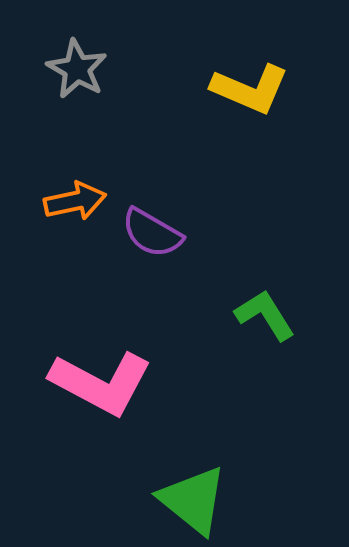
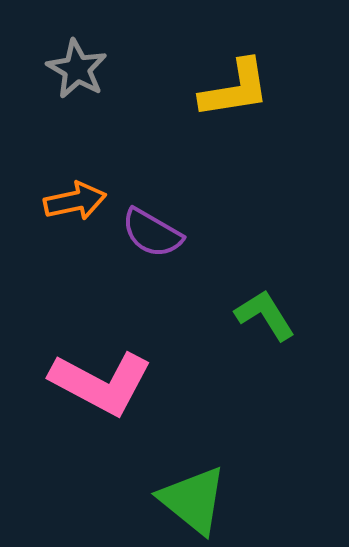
yellow L-shape: moved 15 px left; rotated 32 degrees counterclockwise
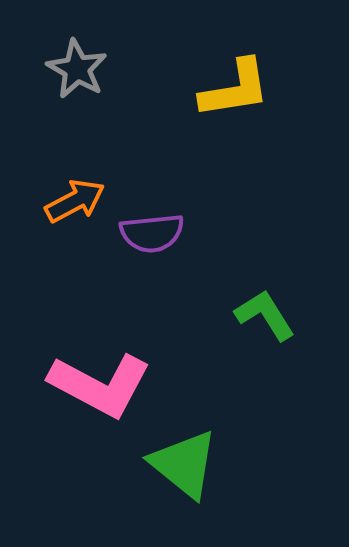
orange arrow: rotated 16 degrees counterclockwise
purple semicircle: rotated 36 degrees counterclockwise
pink L-shape: moved 1 px left, 2 px down
green triangle: moved 9 px left, 36 px up
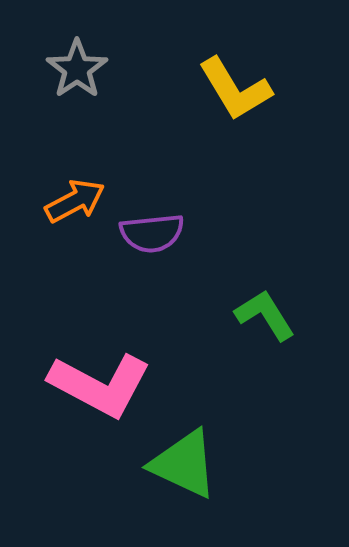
gray star: rotated 8 degrees clockwise
yellow L-shape: rotated 68 degrees clockwise
green triangle: rotated 14 degrees counterclockwise
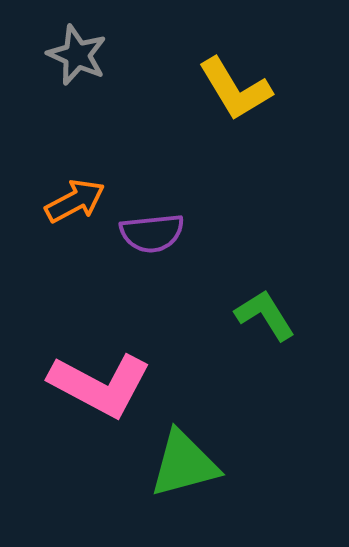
gray star: moved 14 px up; rotated 14 degrees counterclockwise
green triangle: rotated 40 degrees counterclockwise
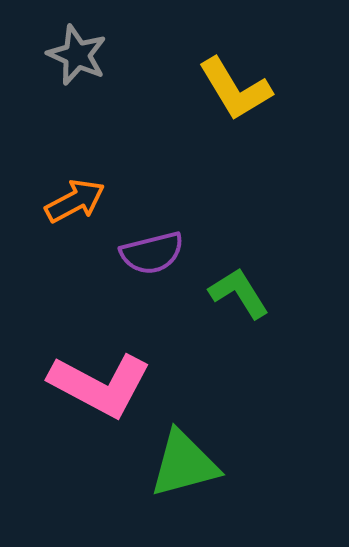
purple semicircle: moved 20 px down; rotated 8 degrees counterclockwise
green L-shape: moved 26 px left, 22 px up
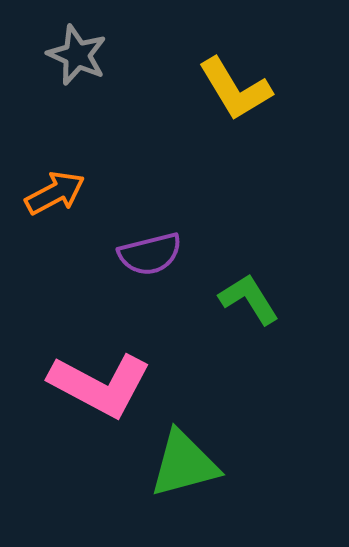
orange arrow: moved 20 px left, 8 px up
purple semicircle: moved 2 px left, 1 px down
green L-shape: moved 10 px right, 6 px down
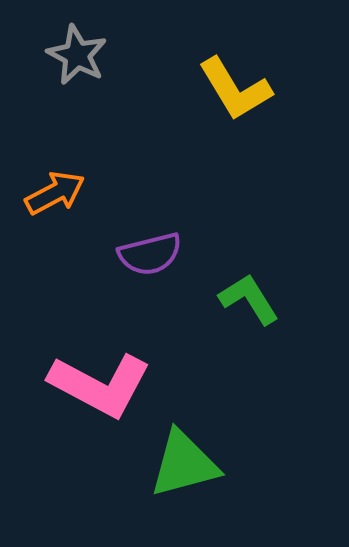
gray star: rotated 4 degrees clockwise
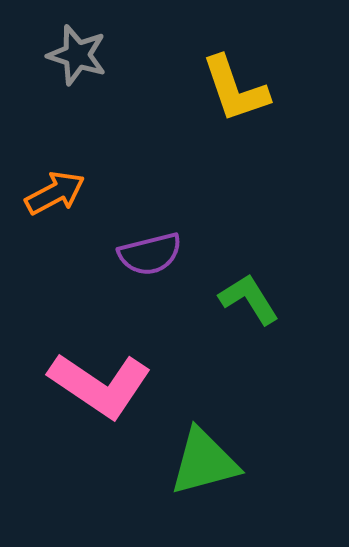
gray star: rotated 10 degrees counterclockwise
yellow L-shape: rotated 12 degrees clockwise
pink L-shape: rotated 6 degrees clockwise
green triangle: moved 20 px right, 2 px up
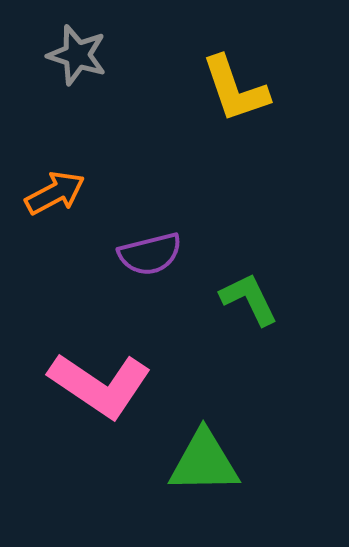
green L-shape: rotated 6 degrees clockwise
green triangle: rotated 14 degrees clockwise
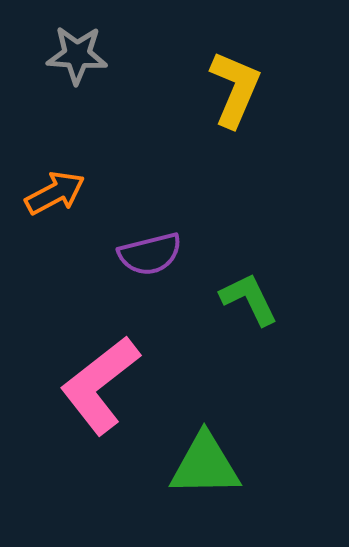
gray star: rotated 14 degrees counterclockwise
yellow L-shape: rotated 138 degrees counterclockwise
pink L-shape: rotated 108 degrees clockwise
green triangle: moved 1 px right, 3 px down
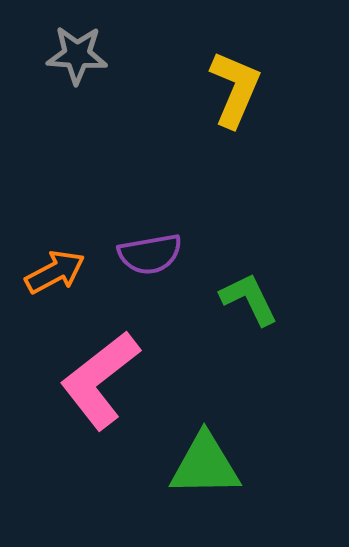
orange arrow: moved 79 px down
purple semicircle: rotated 4 degrees clockwise
pink L-shape: moved 5 px up
